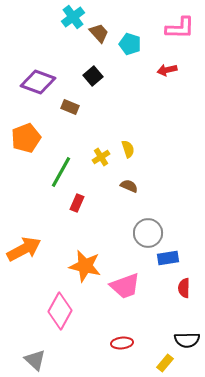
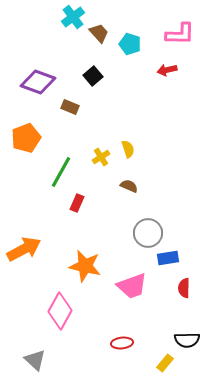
pink L-shape: moved 6 px down
pink trapezoid: moved 7 px right
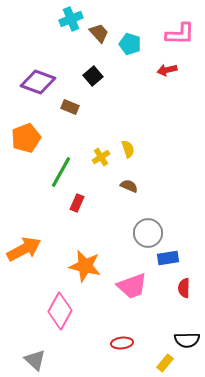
cyan cross: moved 2 px left, 2 px down; rotated 15 degrees clockwise
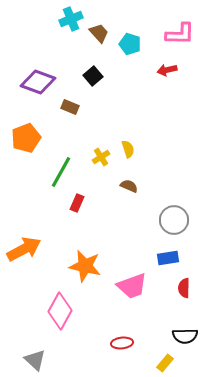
gray circle: moved 26 px right, 13 px up
black semicircle: moved 2 px left, 4 px up
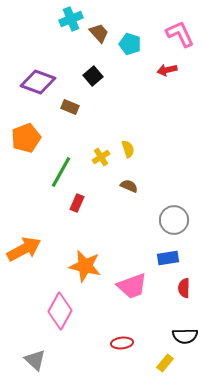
pink L-shape: rotated 116 degrees counterclockwise
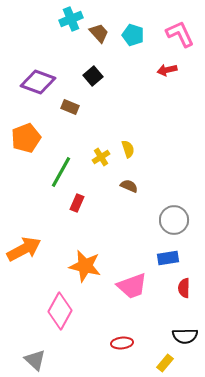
cyan pentagon: moved 3 px right, 9 px up
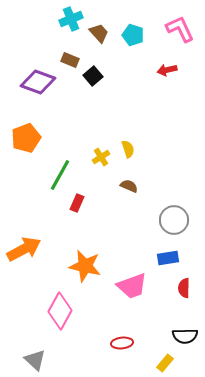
pink L-shape: moved 5 px up
brown rectangle: moved 47 px up
green line: moved 1 px left, 3 px down
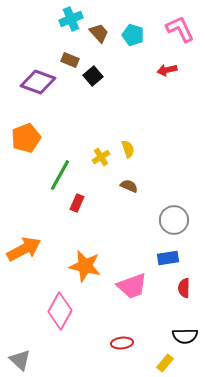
gray triangle: moved 15 px left
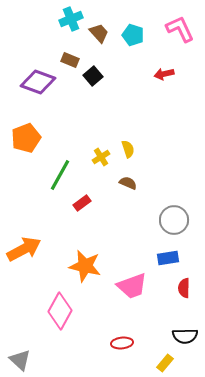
red arrow: moved 3 px left, 4 px down
brown semicircle: moved 1 px left, 3 px up
red rectangle: moved 5 px right; rotated 30 degrees clockwise
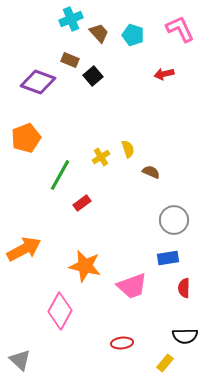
brown semicircle: moved 23 px right, 11 px up
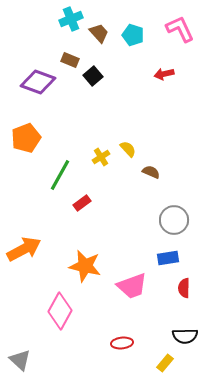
yellow semicircle: rotated 24 degrees counterclockwise
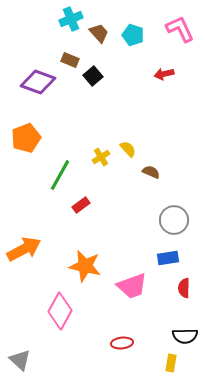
red rectangle: moved 1 px left, 2 px down
yellow rectangle: moved 6 px right; rotated 30 degrees counterclockwise
